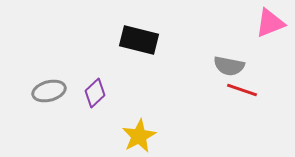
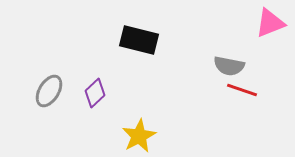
gray ellipse: rotated 44 degrees counterclockwise
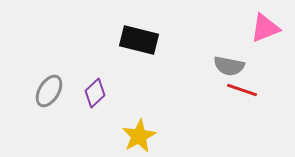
pink triangle: moved 5 px left, 5 px down
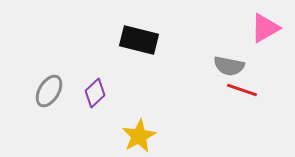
pink triangle: rotated 8 degrees counterclockwise
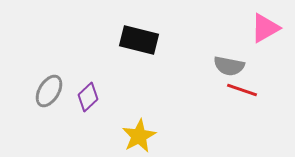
purple diamond: moved 7 px left, 4 px down
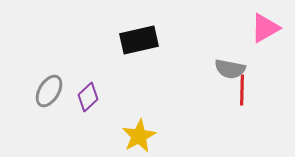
black rectangle: rotated 27 degrees counterclockwise
gray semicircle: moved 1 px right, 3 px down
red line: rotated 72 degrees clockwise
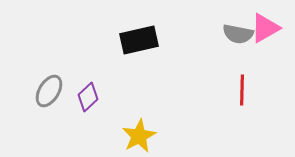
gray semicircle: moved 8 px right, 35 px up
